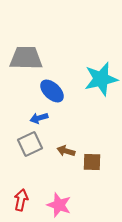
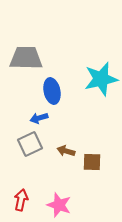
blue ellipse: rotated 35 degrees clockwise
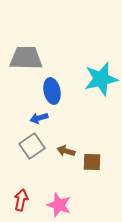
gray square: moved 2 px right, 2 px down; rotated 10 degrees counterclockwise
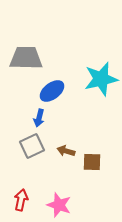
blue ellipse: rotated 65 degrees clockwise
blue arrow: rotated 60 degrees counterclockwise
gray square: rotated 10 degrees clockwise
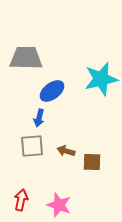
gray square: rotated 20 degrees clockwise
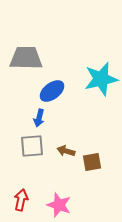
brown square: rotated 12 degrees counterclockwise
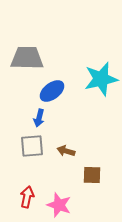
gray trapezoid: moved 1 px right
brown square: moved 13 px down; rotated 12 degrees clockwise
red arrow: moved 6 px right, 3 px up
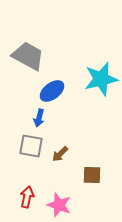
gray trapezoid: moved 1 px right, 2 px up; rotated 28 degrees clockwise
gray square: moved 1 px left; rotated 15 degrees clockwise
brown arrow: moved 6 px left, 3 px down; rotated 60 degrees counterclockwise
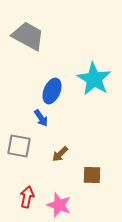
gray trapezoid: moved 20 px up
cyan star: moved 7 px left; rotated 28 degrees counterclockwise
blue ellipse: rotated 30 degrees counterclockwise
blue arrow: moved 2 px right; rotated 48 degrees counterclockwise
gray square: moved 12 px left
